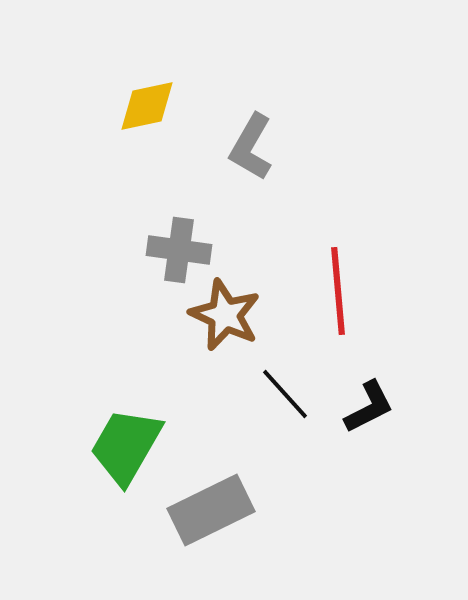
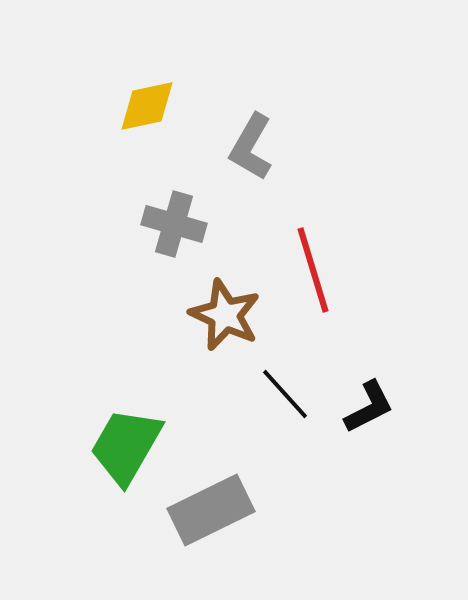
gray cross: moved 5 px left, 26 px up; rotated 8 degrees clockwise
red line: moved 25 px left, 21 px up; rotated 12 degrees counterclockwise
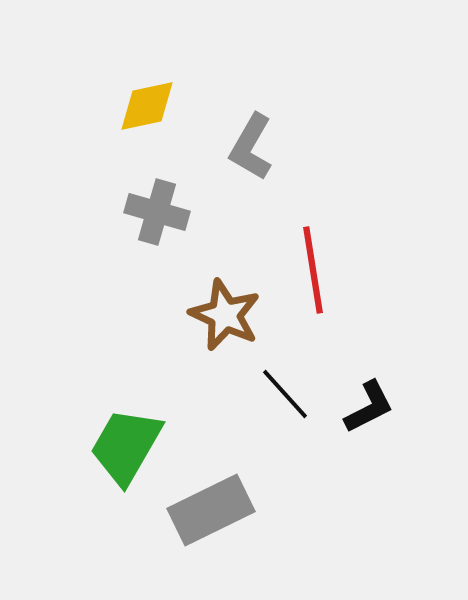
gray cross: moved 17 px left, 12 px up
red line: rotated 8 degrees clockwise
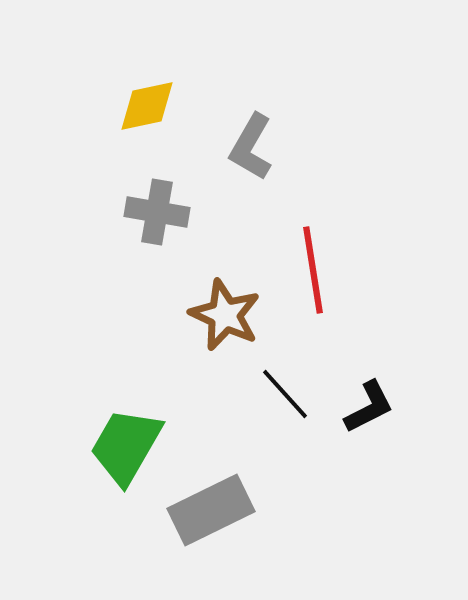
gray cross: rotated 6 degrees counterclockwise
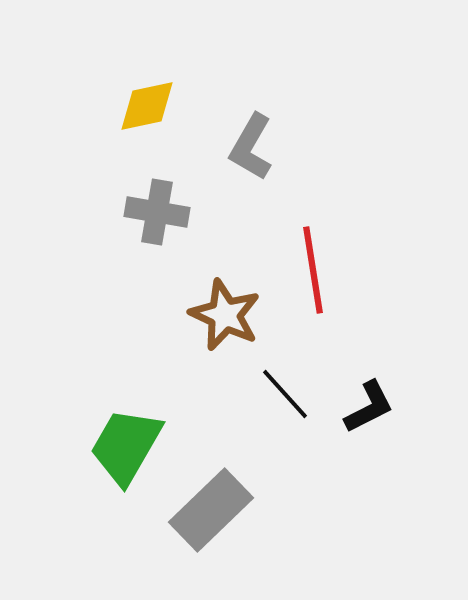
gray rectangle: rotated 18 degrees counterclockwise
